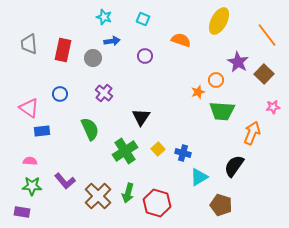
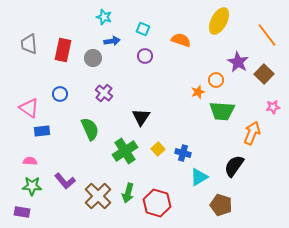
cyan square: moved 10 px down
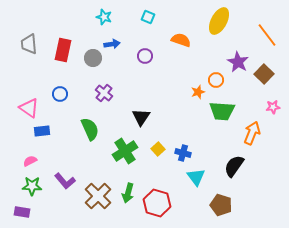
cyan square: moved 5 px right, 12 px up
blue arrow: moved 3 px down
pink semicircle: rotated 32 degrees counterclockwise
cyan triangle: moved 3 px left; rotated 36 degrees counterclockwise
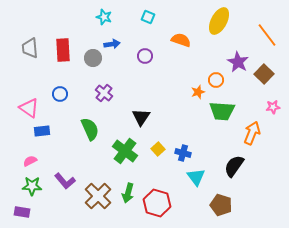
gray trapezoid: moved 1 px right, 4 px down
red rectangle: rotated 15 degrees counterclockwise
green cross: rotated 20 degrees counterclockwise
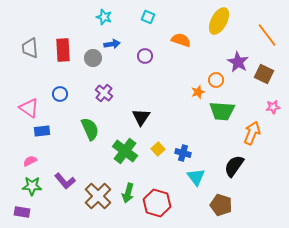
brown square: rotated 18 degrees counterclockwise
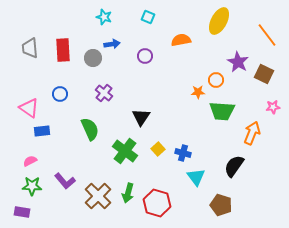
orange semicircle: rotated 30 degrees counterclockwise
orange star: rotated 16 degrees clockwise
